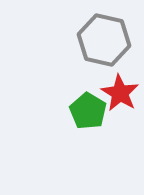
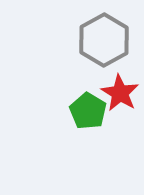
gray hexagon: rotated 18 degrees clockwise
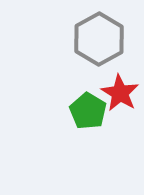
gray hexagon: moved 5 px left, 1 px up
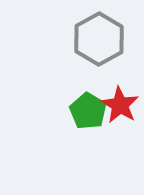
red star: moved 12 px down
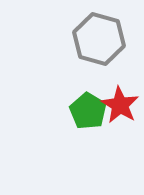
gray hexagon: rotated 15 degrees counterclockwise
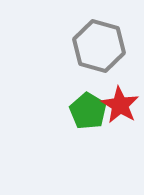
gray hexagon: moved 7 px down
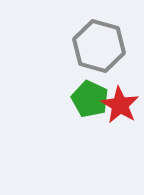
green pentagon: moved 2 px right, 12 px up; rotated 6 degrees counterclockwise
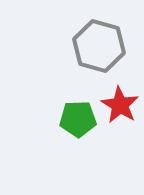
green pentagon: moved 12 px left, 20 px down; rotated 27 degrees counterclockwise
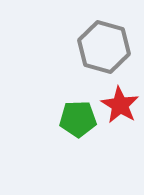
gray hexagon: moved 5 px right, 1 px down
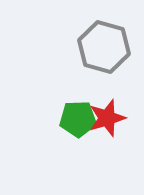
red star: moved 13 px left, 13 px down; rotated 24 degrees clockwise
